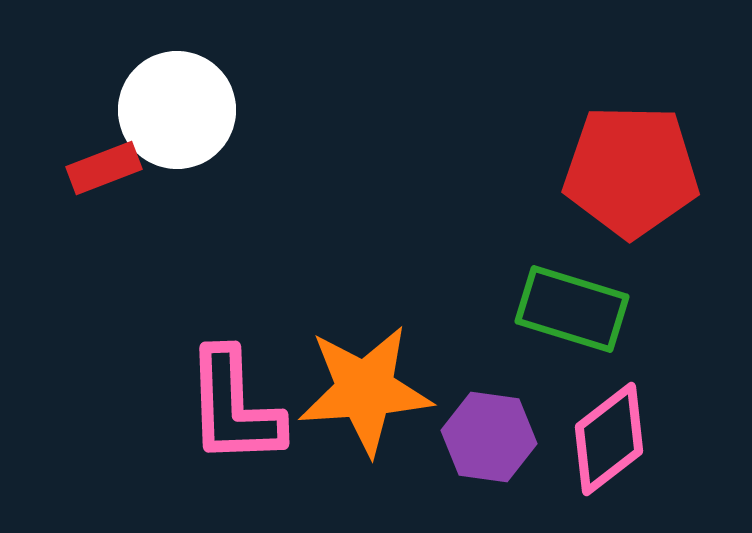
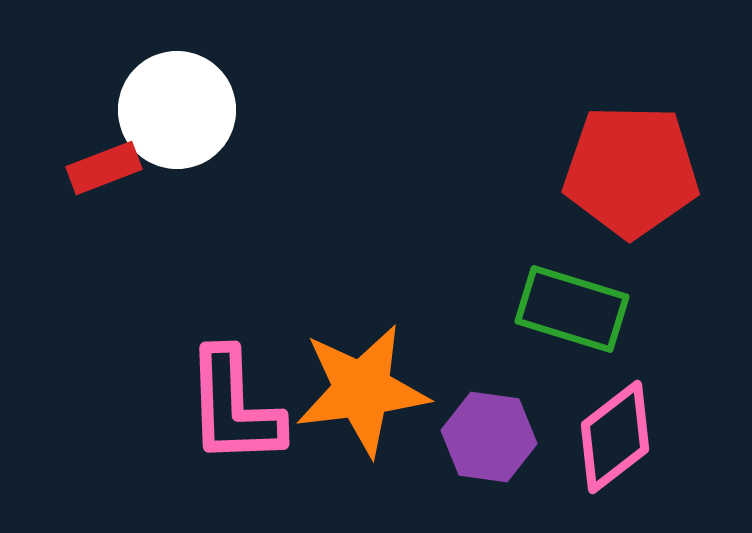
orange star: moved 3 px left; rotated 3 degrees counterclockwise
pink diamond: moved 6 px right, 2 px up
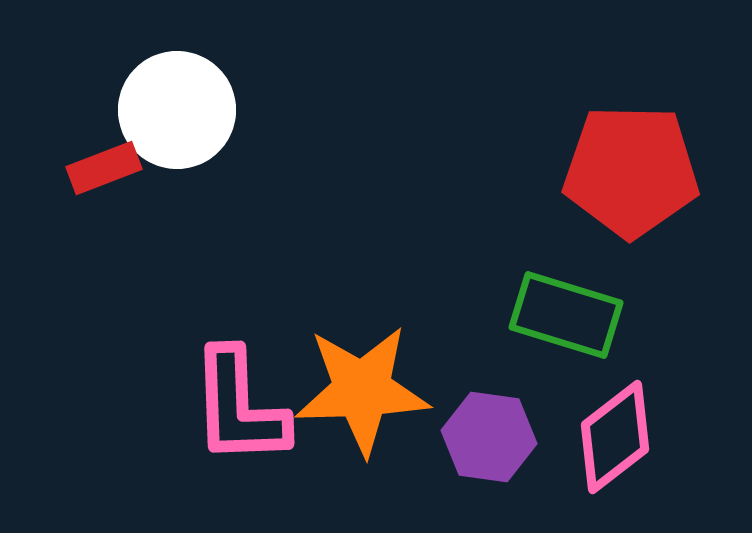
green rectangle: moved 6 px left, 6 px down
orange star: rotated 5 degrees clockwise
pink L-shape: moved 5 px right
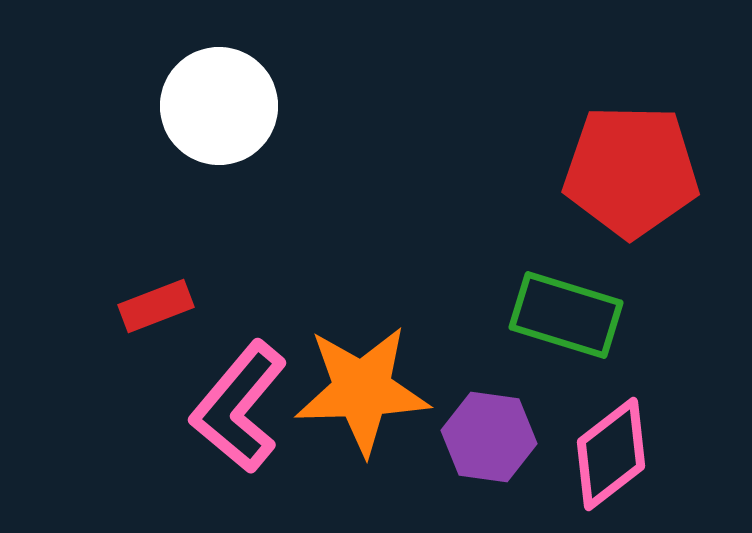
white circle: moved 42 px right, 4 px up
red rectangle: moved 52 px right, 138 px down
pink L-shape: rotated 42 degrees clockwise
pink diamond: moved 4 px left, 17 px down
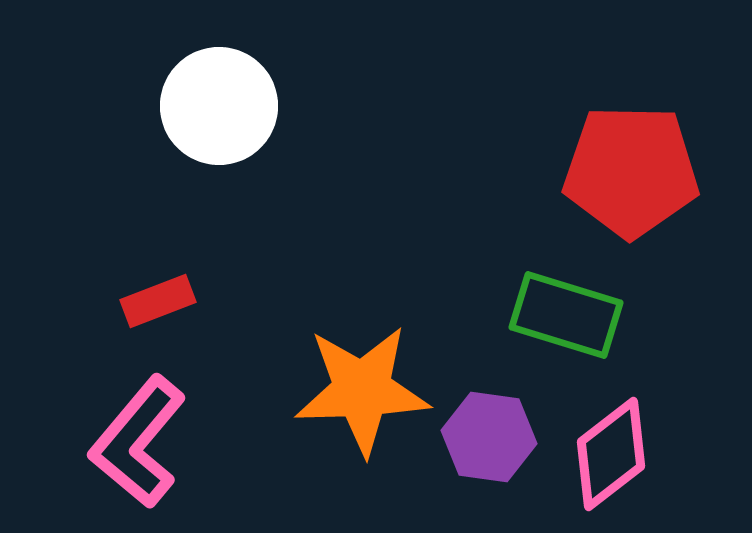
red rectangle: moved 2 px right, 5 px up
pink L-shape: moved 101 px left, 35 px down
